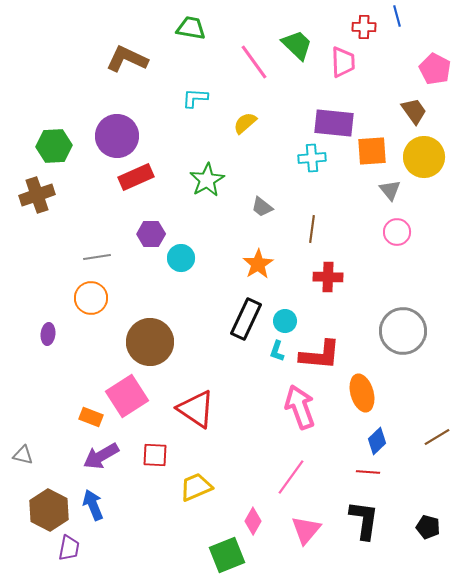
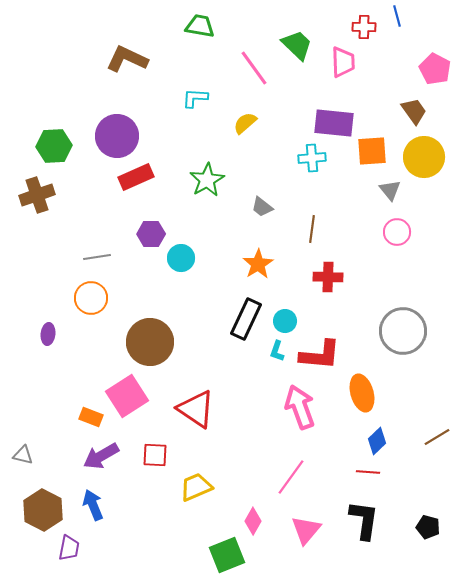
green trapezoid at (191, 28): moved 9 px right, 2 px up
pink line at (254, 62): moved 6 px down
brown hexagon at (49, 510): moved 6 px left
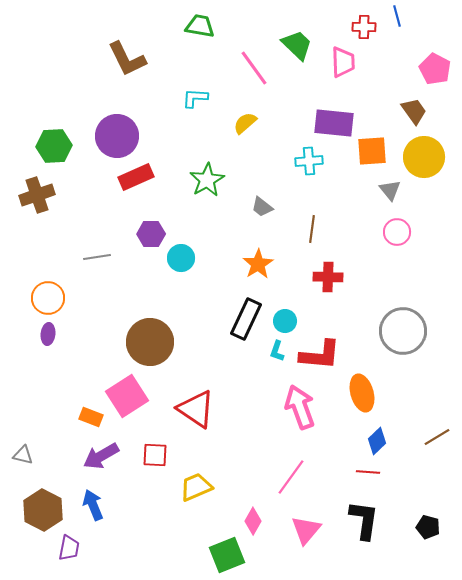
brown L-shape at (127, 59): rotated 141 degrees counterclockwise
cyan cross at (312, 158): moved 3 px left, 3 px down
orange circle at (91, 298): moved 43 px left
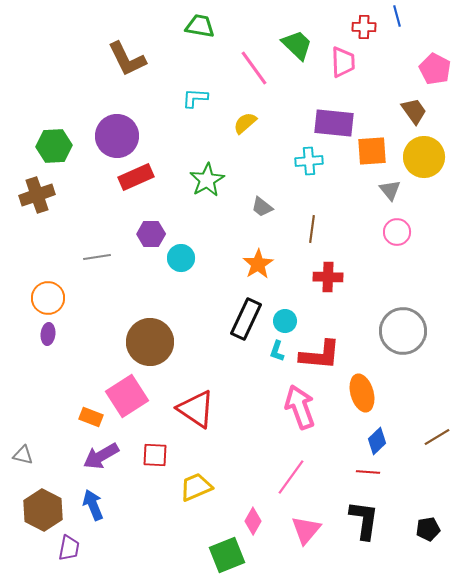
black pentagon at (428, 527): moved 2 px down; rotated 25 degrees counterclockwise
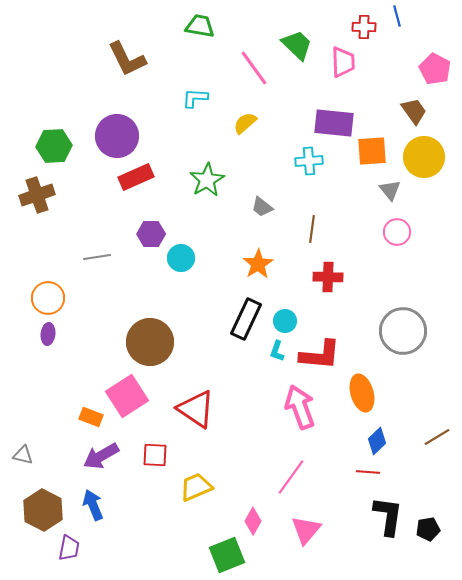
black L-shape at (364, 520): moved 24 px right, 4 px up
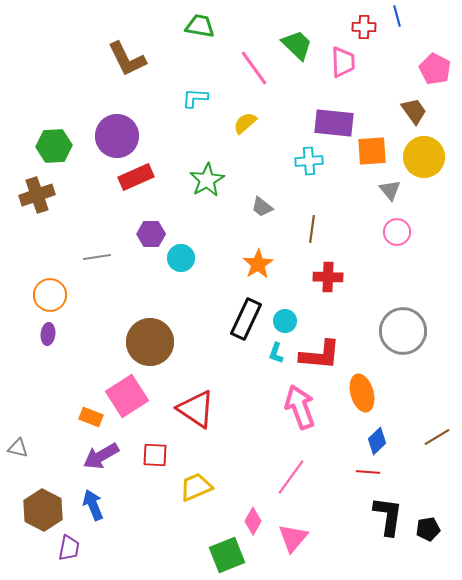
orange circle at (48, 298): moved 2 px right, 3 px up
cyan L-shape at (277, 351): moved 1 px left, 2 px down
gray triangle at (23, 455): moved 5 px left, 7 px up
pink triangle at (306, 530): moved 13 px left, 8 px down
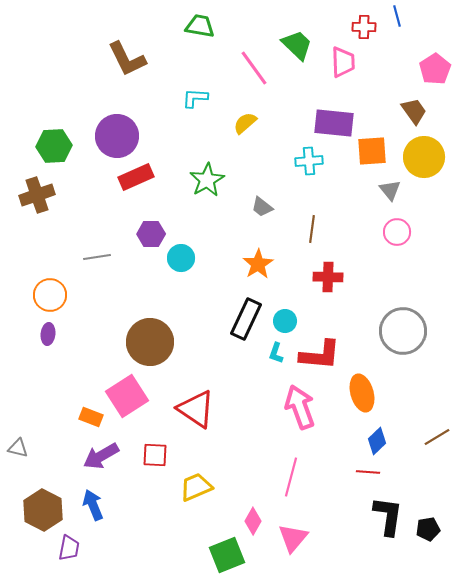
pink pentagon at (435, 69): rotated 12 degrees clockwise
pink line at (291, 477): rotated 21 degrees counterclockwise
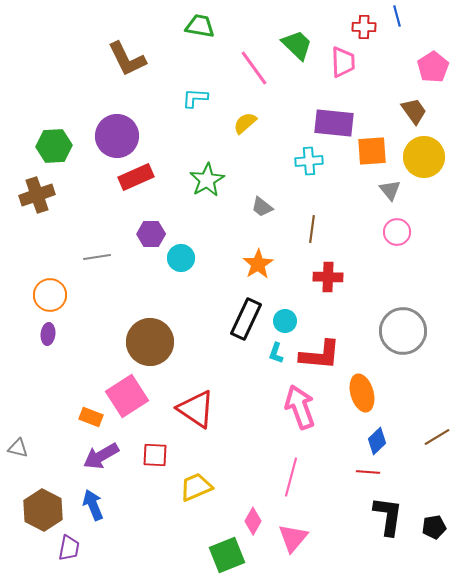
pink pentagon at (435, 69): moved 2 px left, 2 px up
black pentagon at (428, 529): moved 6 px right, 2 px up
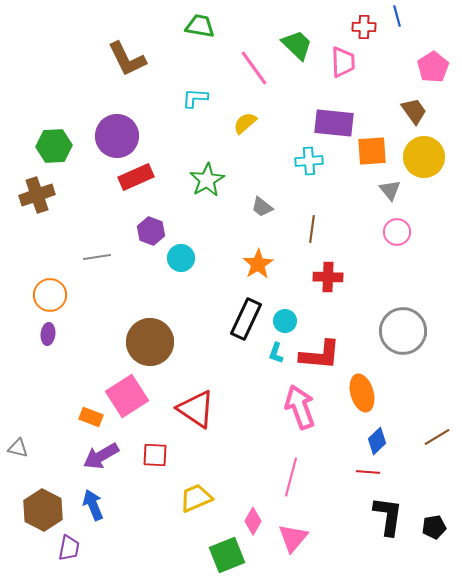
purple hexagon at (151, 234): moved 3 px up; rotated 20 degrees clockwise
yellow trapezoid at (196, 487): moved 11 px down
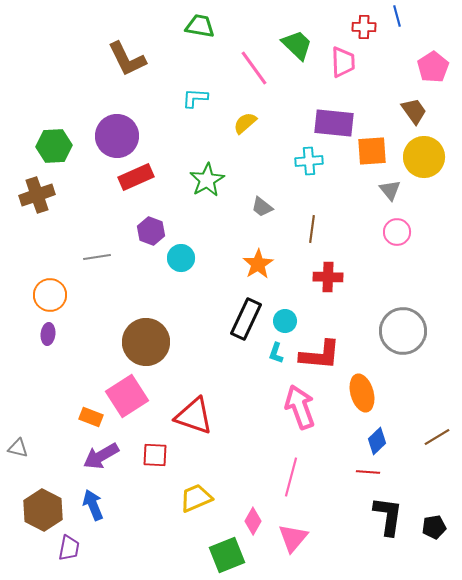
brown circle at (150, 342): moved 4 px left
red triangle at (196, 409): moved 2 px left, 7 px down; rotated 15 degrees counterclockwise
